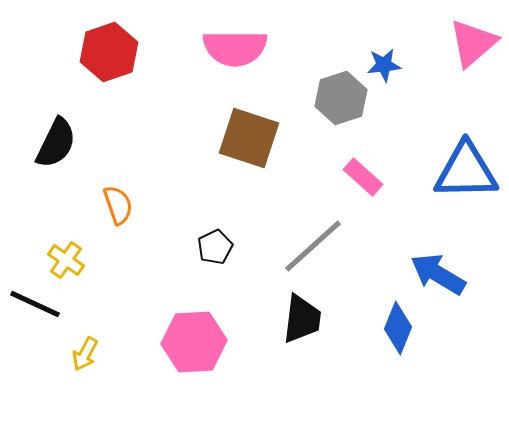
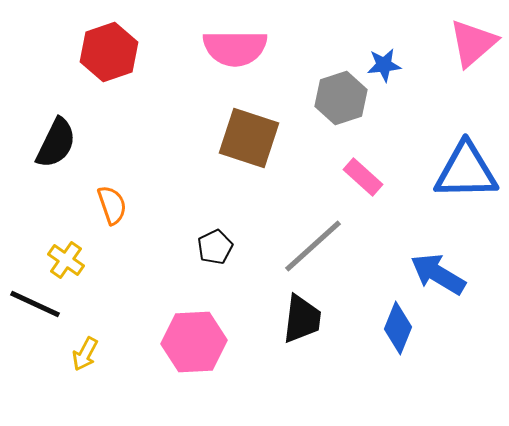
orange semicircle: moved 6 px left
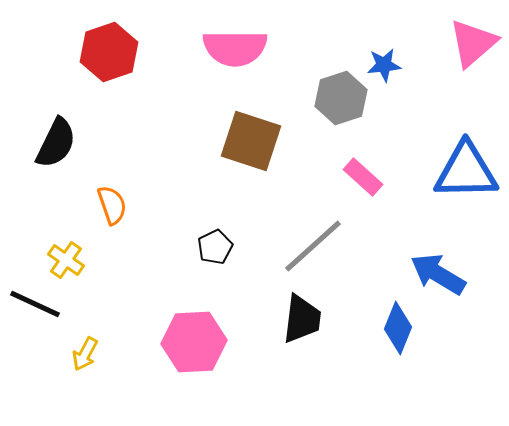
brown square: moved 2 px right, 3 px down
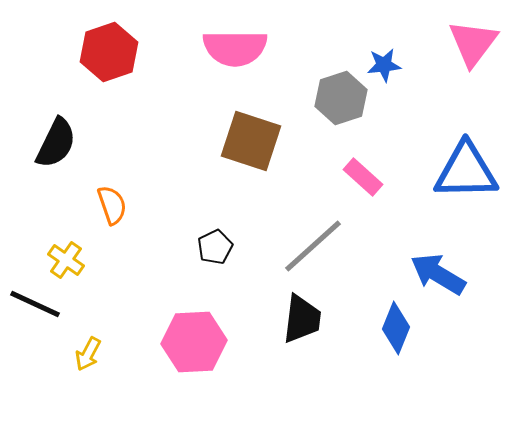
pink triangle: rotated 12 degrees counterclockwise
blue diamond: moved 2 px left
yellow arrow: moved 3 px right
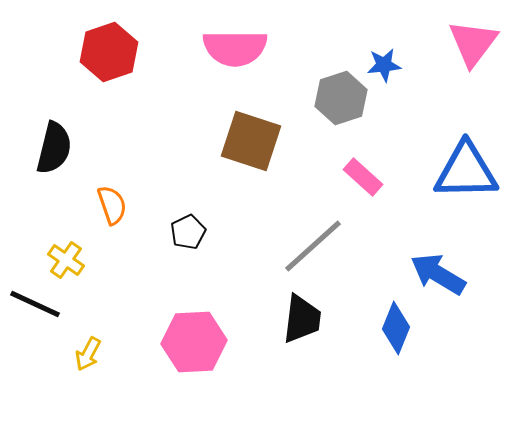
black semicircle: moved 2 px left, 5 px down; rotated 12 degrees counterclockwise
black pentagon: moved 27 px left, 15 px up
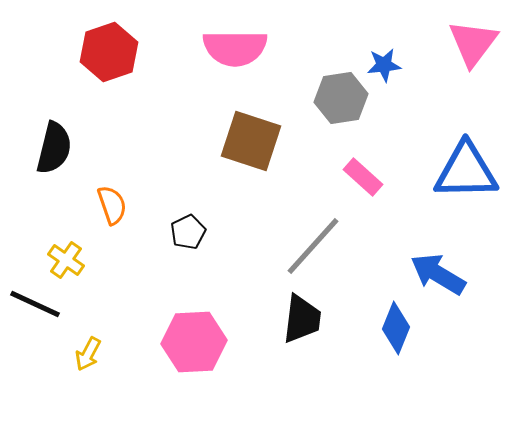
gray hexagon: rotated 9 degrees clockwise
gray line: rotated 6 degrees counterclockwise
